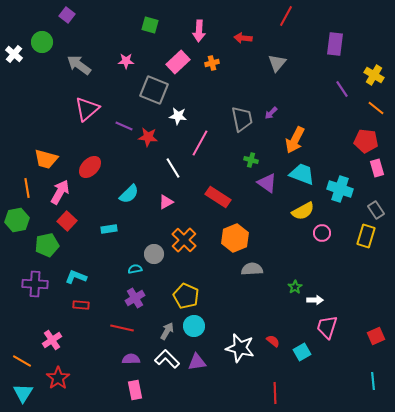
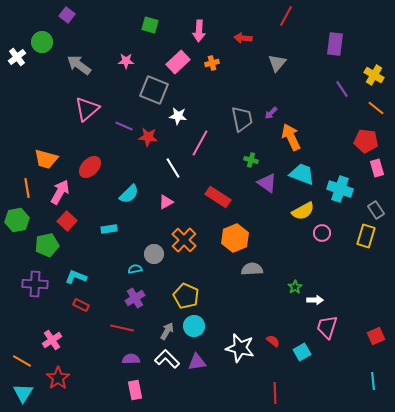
white cross at (14, 54): moved 3 px right, 3 px down; rotated 12 degrees clockwise
orange arrow at (295, 140): moved 4 px left, 3 px up; rotated 128 degrees clockwise
red rectangle at (81, 305): rotated 21 degrees clockwise
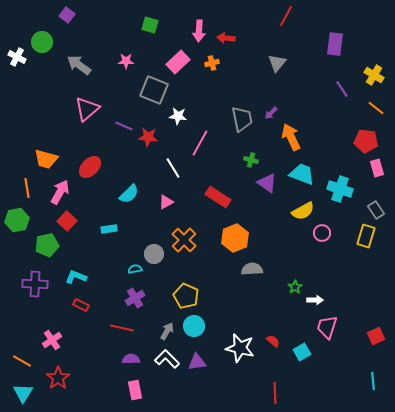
red arrow at (243, 38): moved 17 px left
white cross at (17, 57): rotated 24 degrees counterclockwise
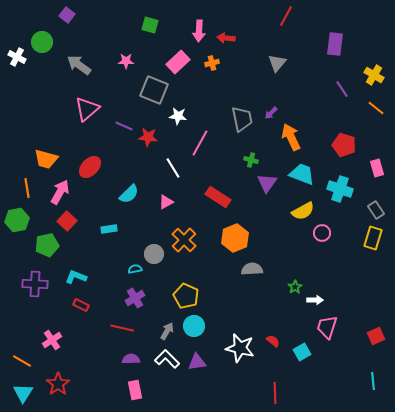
red pentagon at (366, 141): moved 22 px left, 4 px down; rotated 10 degrees clockwise
purple triangle at (267, 183): rotated 30 degrees clockwise
yellow rectangle at (366, 236): moved 7 px right, 2 px down
red star at (58, 378): moved 6 px down
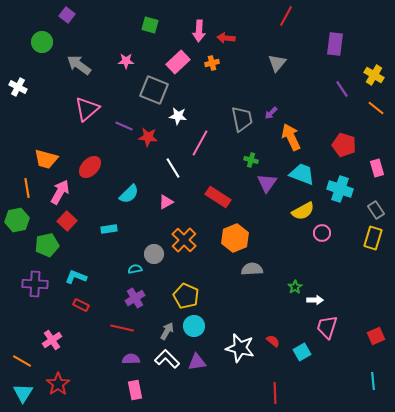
white cross at (17, 57): moved 1 px right, 30 px down
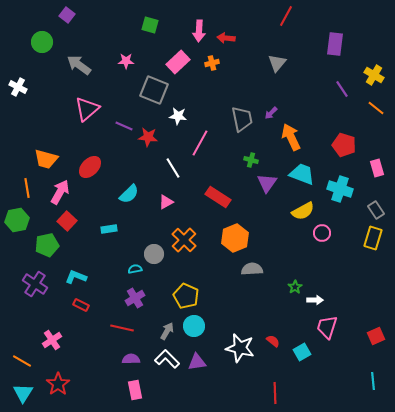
purple cross at (35, 284): rotated 30 degrees clockwise
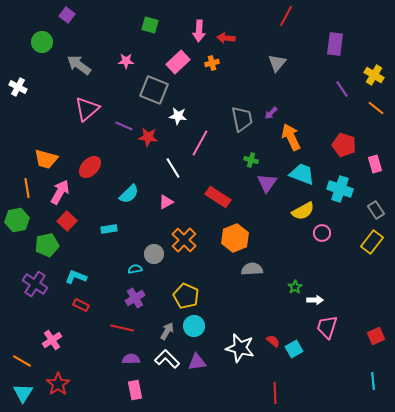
pink rectangle at (377, 168): moved 2 px left, 4 px up
yellow rectangle at (373, 238): moved 1 px left, 4 px down; rotated 20 degrees clockwise
cyan square at (302, 352): moved 8 px left, 3 px up
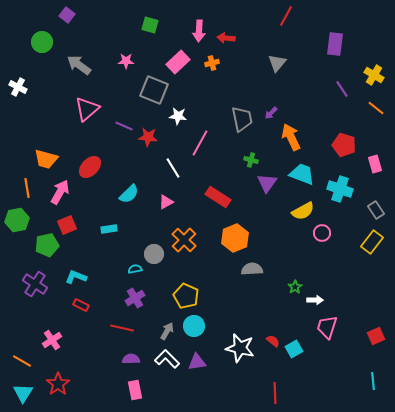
red square at (67, 221): moved 4 px down; rotated 24 degrees clockwise
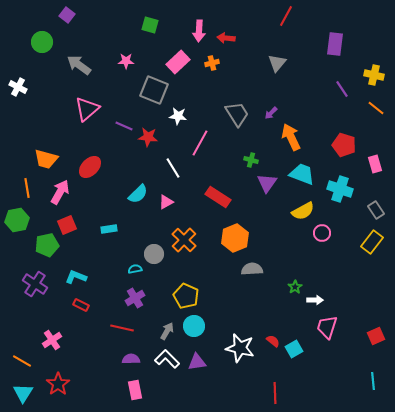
yellow cross at (374, 75): rotated 18 degrees counterclockwise
gray trapezoid at (242, 119): moved 5 px left, 5 px up; rotated 20 degrees counterclockwise
cyan semicircle at (129, 194): moved 9 px right
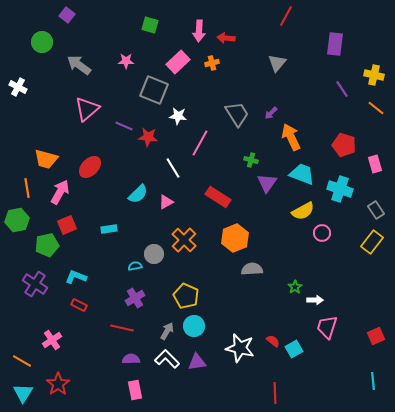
cyan semicircle at (135, 269): moved 3 px up
red rectangle at (81, 305): moved 2 px left
